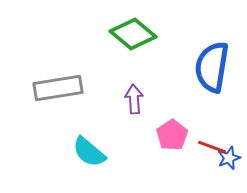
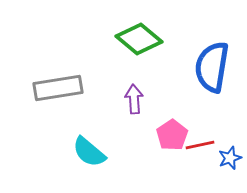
green diamond: moved 6 px right, 5 px down
red line: moved 12 px left, 2 px up; rotated 32 degrees counterclockwise
blue star: moved 1 px right
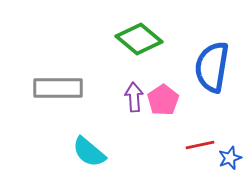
gray rectangle: rotated 9 degrees clockwise
purple arrow: moved 2 px up
pink pentagon: moved 9 px left, 35 px up
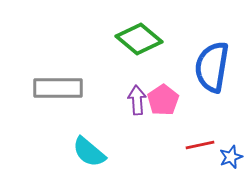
purple arrow: moved 3 px right, 3 px down
blue star: moved 1 px right, 1 px up
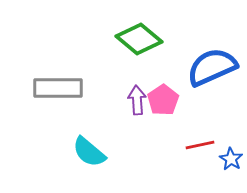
blue semicircle: rotated 57 degrees clockwise
blue star: moved 2 px down; rotated 20 degrees counterclockwise
